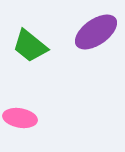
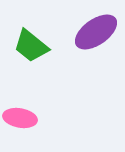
green trapezoid: moved 1 px right
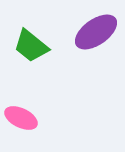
pink ellipse: moved 1 px right; rotated 16 degrees clockwise
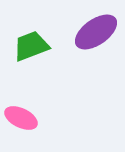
green trapezoid: rotated 120 degrees clockwise
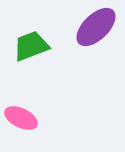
purple ellipse: moved 5 px up; rotated 9 degrees counterclockwise
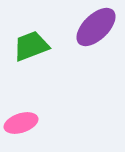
pink ellipse: moved 5 px down; rotated 44 degrees counterclockwise
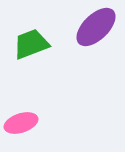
green trapezoid: moved 2 px up
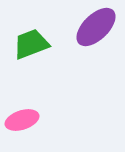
pink ellipse: moved 1 px right, 3 px up
